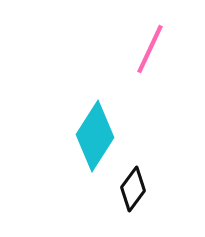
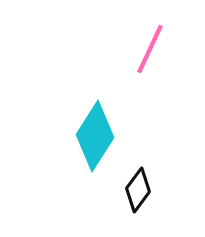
black diamond: moved 5 px right, 1 px down
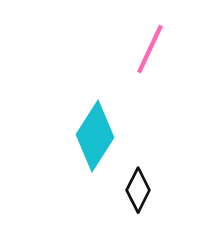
black diamond: rotated 9 degrees counterclockwise
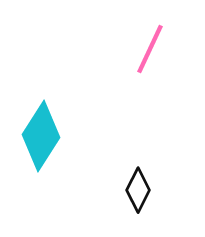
cyan diamond: moved 54 px left
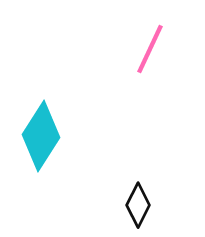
black diamond: moved 15 px down
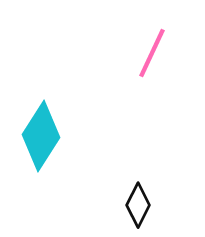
pink line: moved 2 px right, 4 px down
